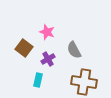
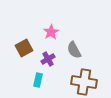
pink star: moved 4 px right; rotated 21 degrees clockwise
brown square: rotated 24 degrees clockwise
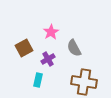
gray semicircle: moved 2 px up
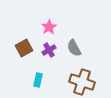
pink star: moved 2 px left, 5 px up
purple cross: moved 1 px right, 9 px up
brown cross: moved 2 px left; rotated 10 degrees clockwise
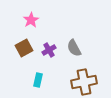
pink star: moved 18 px left, 7 px up
brown cross: moved 2 px right; rotated 30 degrees counterclockwise
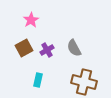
purple cross: moved 2 px left
brown cross: rotated 25 degrees clockwise
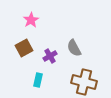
purple cross: moved 3 px right, 6 px down
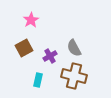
brown cross: moved 10 px left, 6 px up
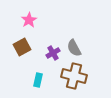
pink star: moved 2 px left
brown square: moved 2 px left, 1 px up
purple cross: moved 3 px right, 3 px up
